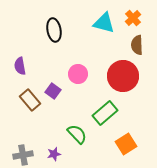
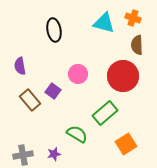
orange cross: rotated 28 degrees counterclockwise
green semicircle: rotated 15 degrees counterclockwise
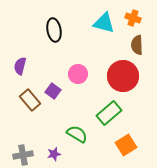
purple semicircle: rotated 24 degrees clockwise
green rectangle: moved 4 px right
orange square: moved 1 px down
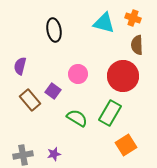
green rectangle: moved 1 px right; rotated 20 degrees counterclockwise
green semicircle: moved 16 px up
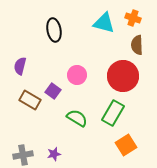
pink circle: moved 1 px left, 1 px down
brown rectangle: rotated 20 degrees counterclockwise
green rectangle: moved 3 px right
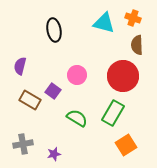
gray cross: moved 11 px up
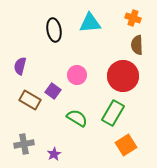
cyan triangle: moved 14 px left; rotated 20 degrees counterclockwise
gray cross: moved 1 px right
purple star: rotated 16 degrees counterclockwise
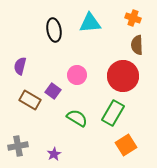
gray cross: moved 6 px left, 2 px down
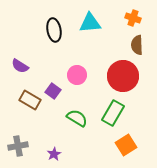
purple semicircle: rotated 72 degrees counterclockwise
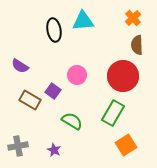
orange cross: rotated 28 degrees clockwise
cyan triangle: moved 7 px left, 2 px up
green semicircle: moved 5 px left, 3 px down
purple star: moved 4 px up; rotated 16 degrees counterclockwise
